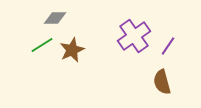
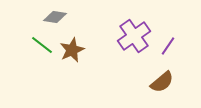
gray diamond: moved 1 px up; rotated 10 degrees clockwise
green line: rotated 70 degrees clockwise
brown semicircle: rotated 115 degrees counterclockwise
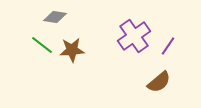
brown star: rotated 20 degrees clockwise
brown semicircle: moved 3 px left
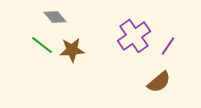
gray diamond: rotated 40 degrees clockwise
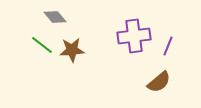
purple cross: rotated 28 degrees clockwise
purple line: rotated 12 degrees counterclockwise
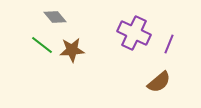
purple cross: moved 3 px up; rotated 32 degrees clockwise
purple line: moved 1 px right, 2 px up
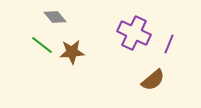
brown star: moved 2 px down
brown semicircle: moved 6 px left, 2 px up
